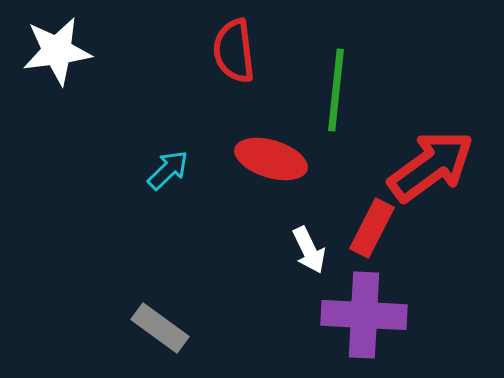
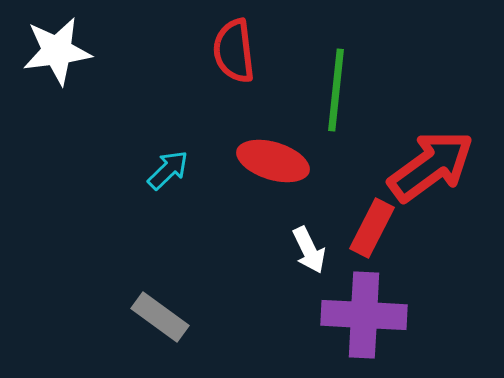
red ellipse: moved 2 px right, 2 px down
gray rectangle: moved 11 px up
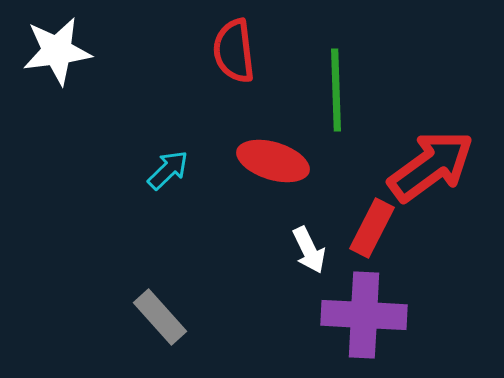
green line: rotated 8 degrees counterclockwise
gray rectangle: rotated 12 degrees clockwise
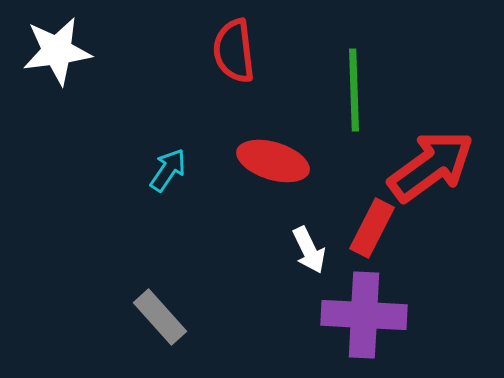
green line: moved 18 px right
cyan arrow: rotated 12 degrees counterclockwise
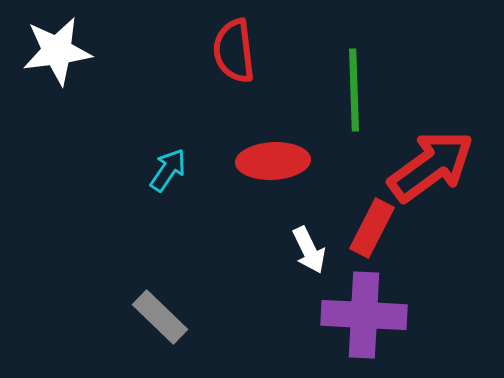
red ellipse: rotated 20 degrees counterclockwise
gray rectangle: rotated 4 degrees counterclockwise
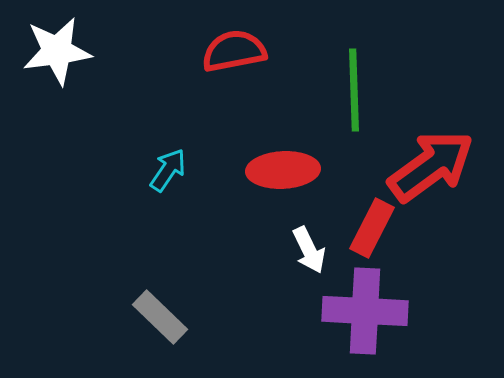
red semicircle: rotated 86 degrees clockwise
red ellipse: moved 10 px right, 9 px down
purple cross: moved 1 px right, 4 px up
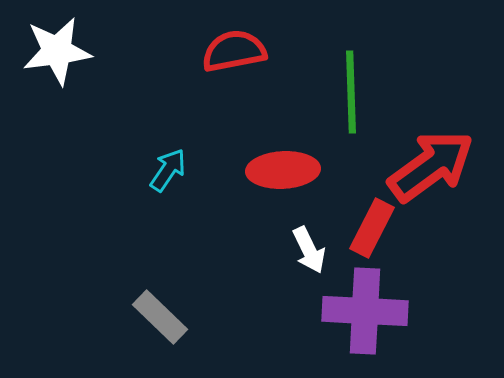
green line: moved 3 px left, 2 px down
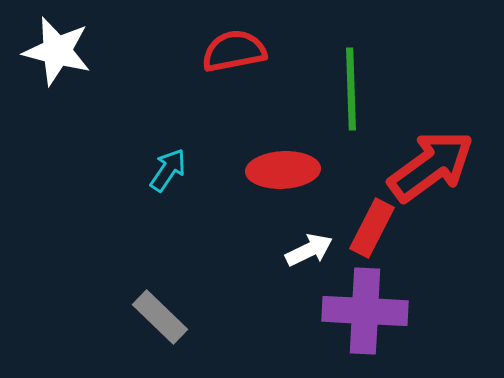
white star: rotated 22 degrees clockwise
green line: moved 3 px up
white arrow: rotated 90 degrees counterclockwise
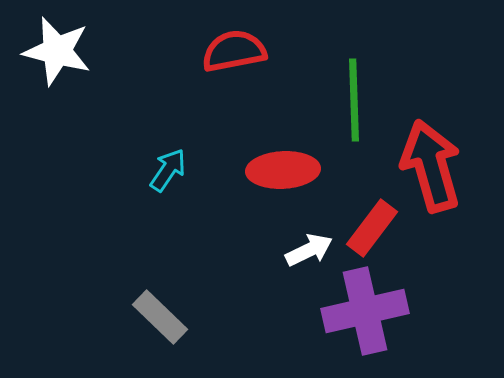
green line: moved 3 px right, 11 px down
red arrow: rotated 70 degrees counterclockwise
red rectangle: rotated 10 degrees clockwise
purple cross: rotated 16 degrees counterclockwise
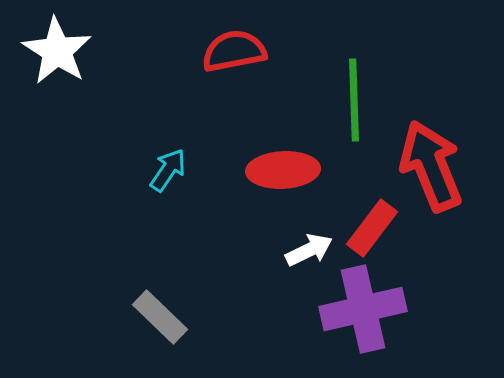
white star: rotated 18 degrees clockwise
red arrow: rotated 6 degrees counterclockwise
purple cross: moved 2 px left, 2 px up
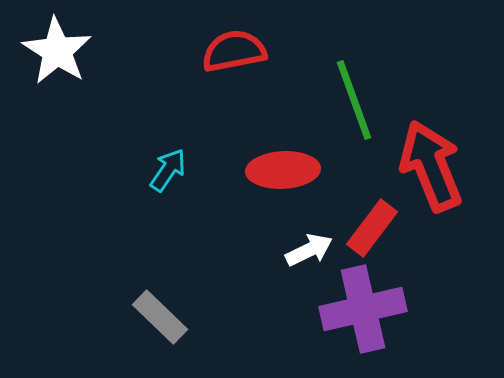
green line: rotated 18 degrees counterclockwise
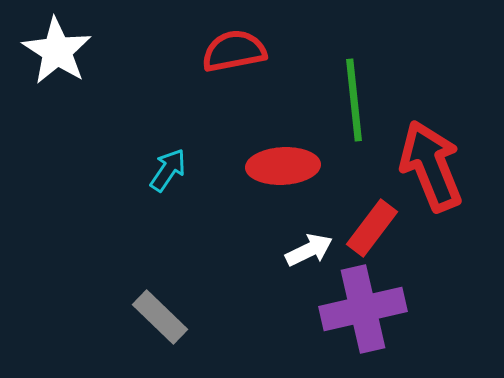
green line: rotated 14 degrees clockwise
red ellipse: moved 4 px up
